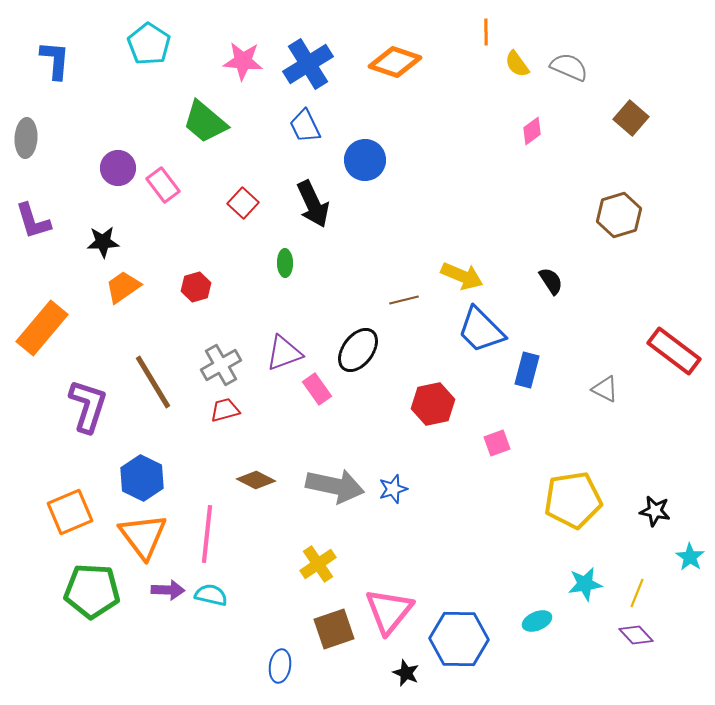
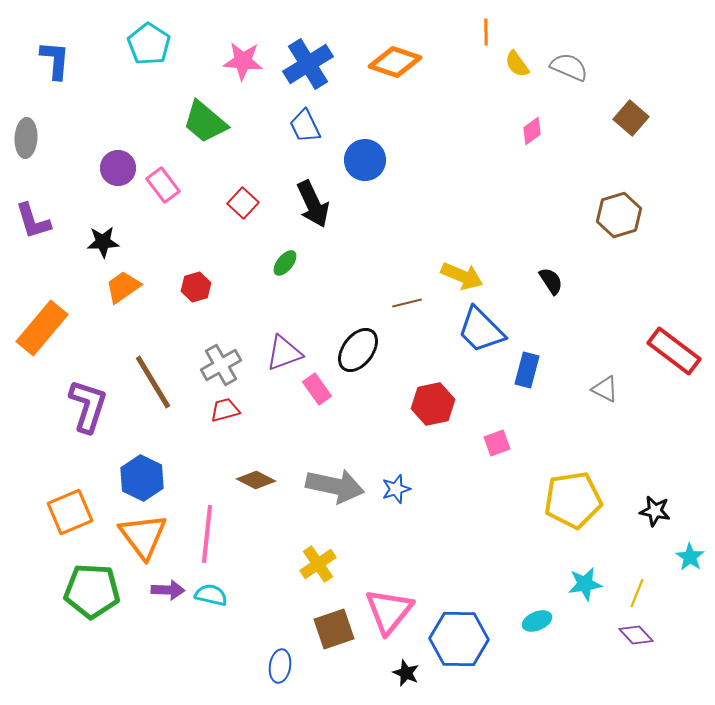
green ellipse at (285, 263): rotated 40 degrees clockwise
brown line at (404, 300): moved 3 px right, 3 px down
blue star at (393, 489): moved 3 px right
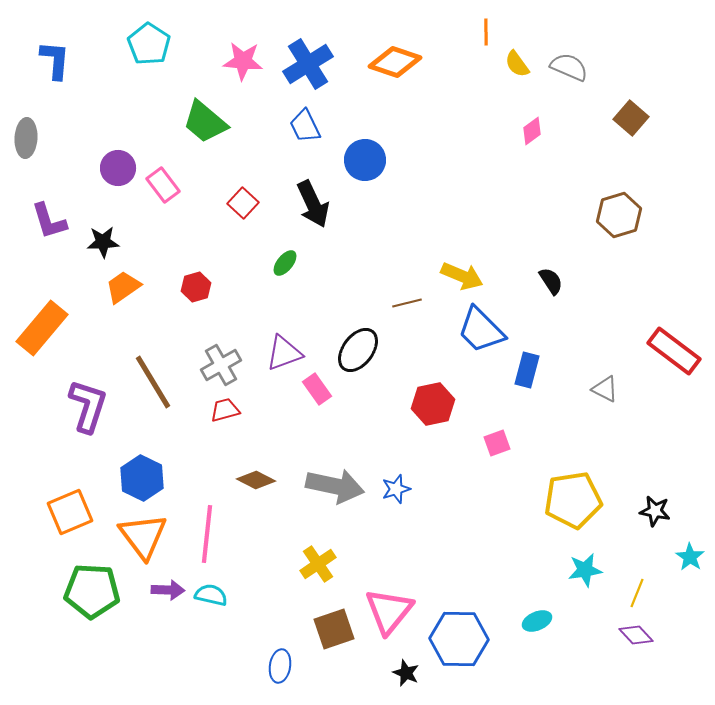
purple L-shape at (33, 221): moved 16 px right
cyan star at (585, 584): moved 14 px up
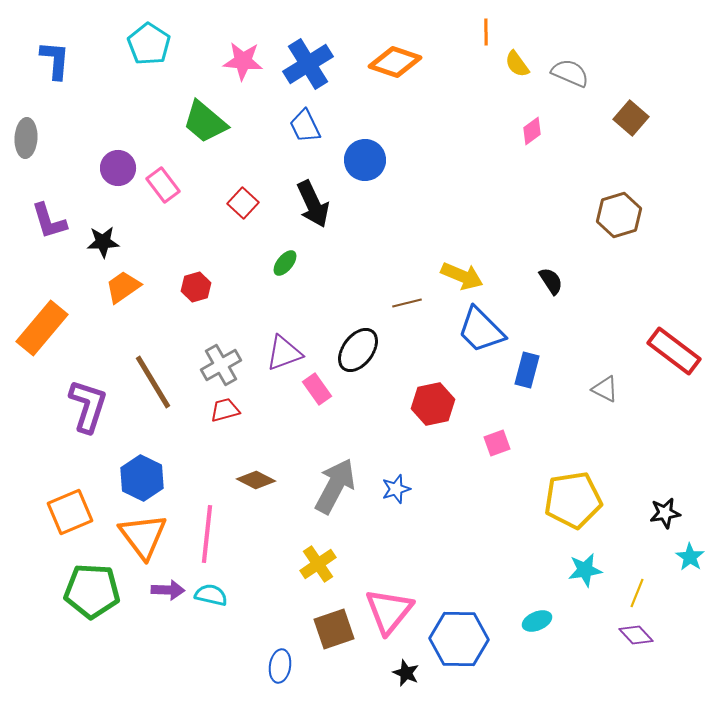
gray semicircle at (569, 67): moved 1 px right, 6 px down
gray arrow at (335, 486): rotated 74 degrees counterclockwise
black star at (655, 511): moved 10 px right, 2 px down; rotated 20 degrees counterclockwise
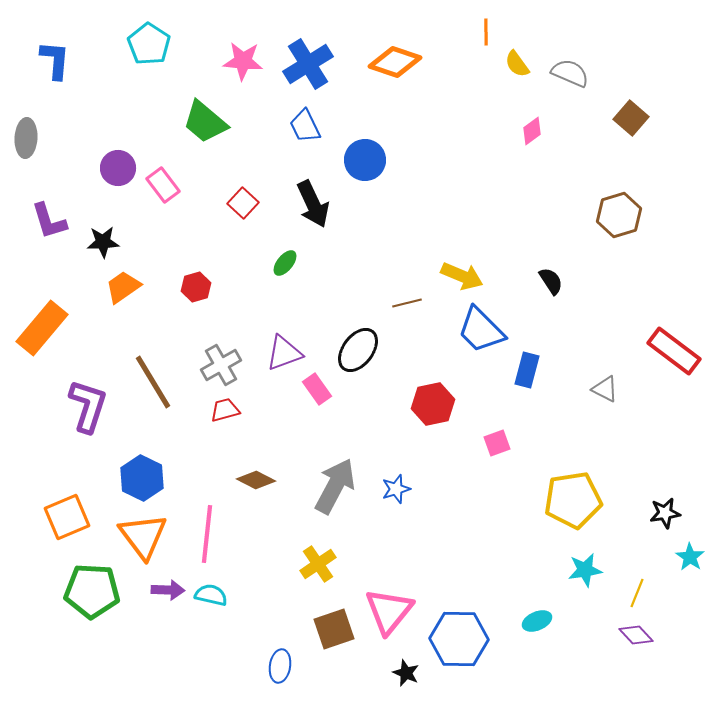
orange square at (70, 512): moved 3 px left, 5 px down
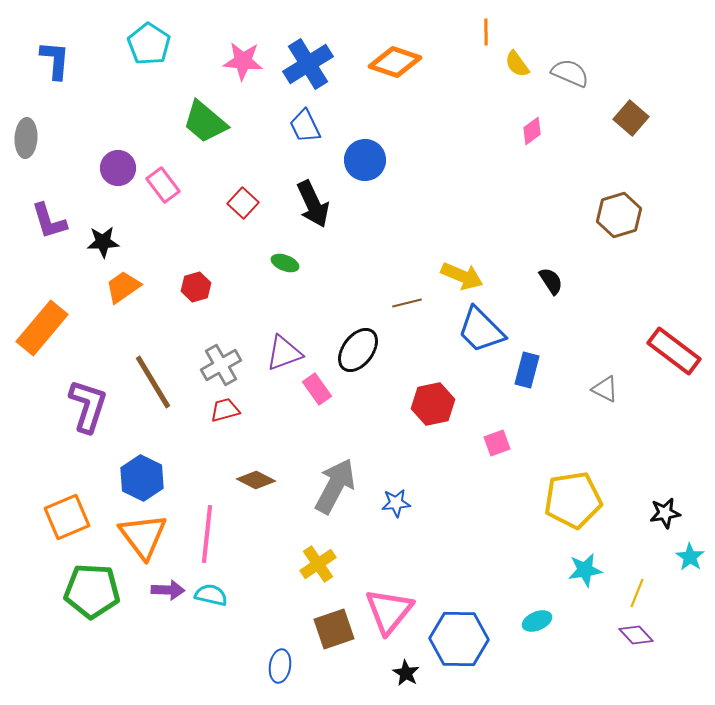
green ellipse at (285, 263): rotated 72 degrees clockwise
blue star at (396, 489): moved 14 px down; rotated 12 degrees clockwise
black star at (406, 673): rotated 8 degrees clockwise
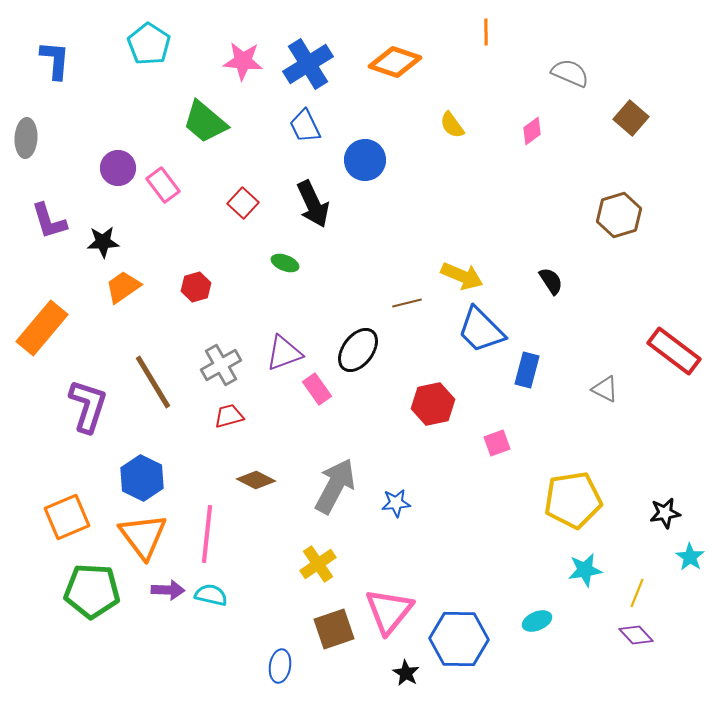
yellow semicircle at (517, 64): moved 65 px left, 61 px down
red trapezoid at (225, 410): moved 4 px right, 6 px down
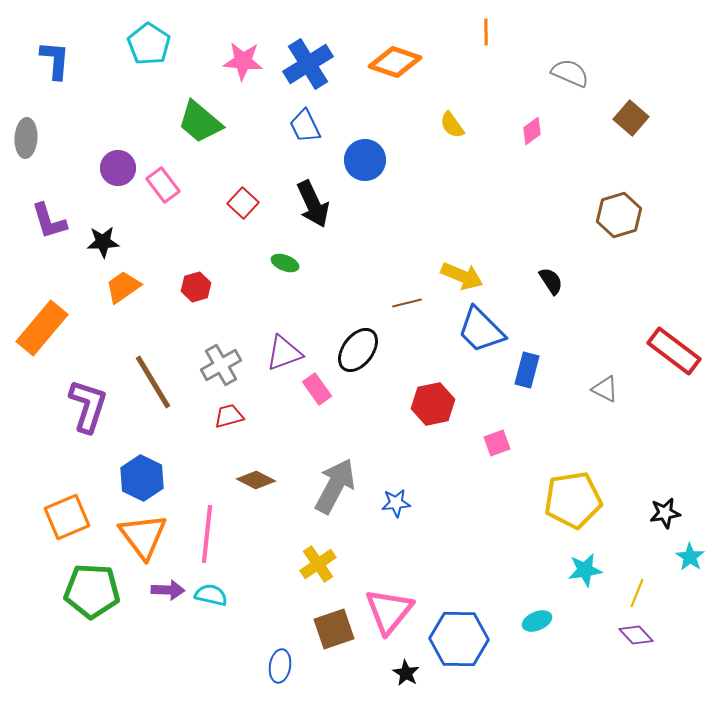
green trapezoid at (205, 122): moved 5 px left
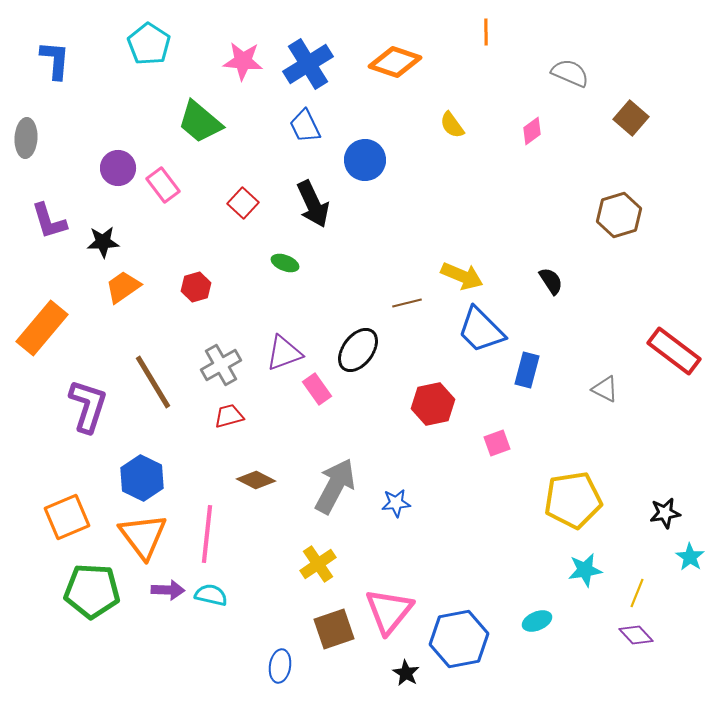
blue hexagon at (459, 639): rotated 12 degrees counterclockwise
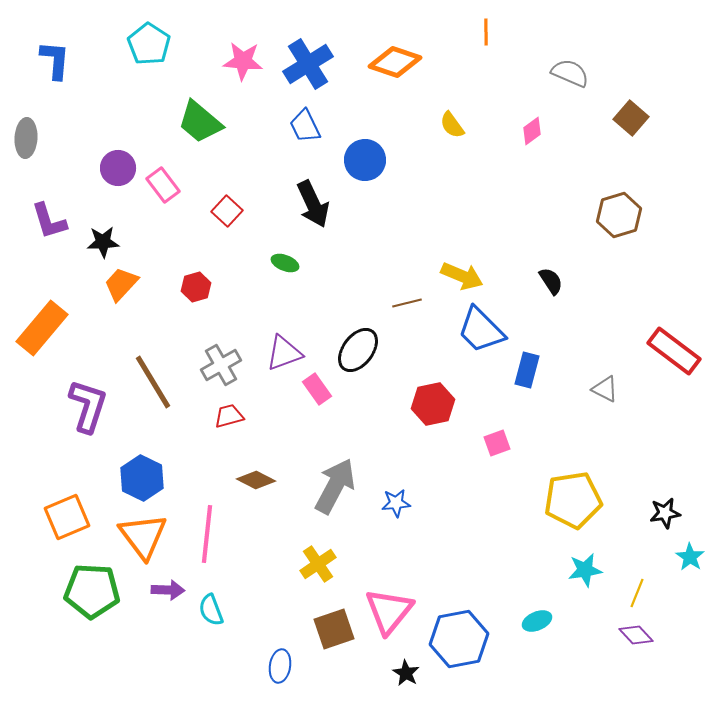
red square at (243, 203): moved 16 px left, 8 px down
orange trapezoid at (123, 287): moved 2 px left, 3 px up; rotated 12 degrees counterclockwise
cyan semicircle at (211, 595): moved 15 px down; rotated 124 degrees counterclockwise
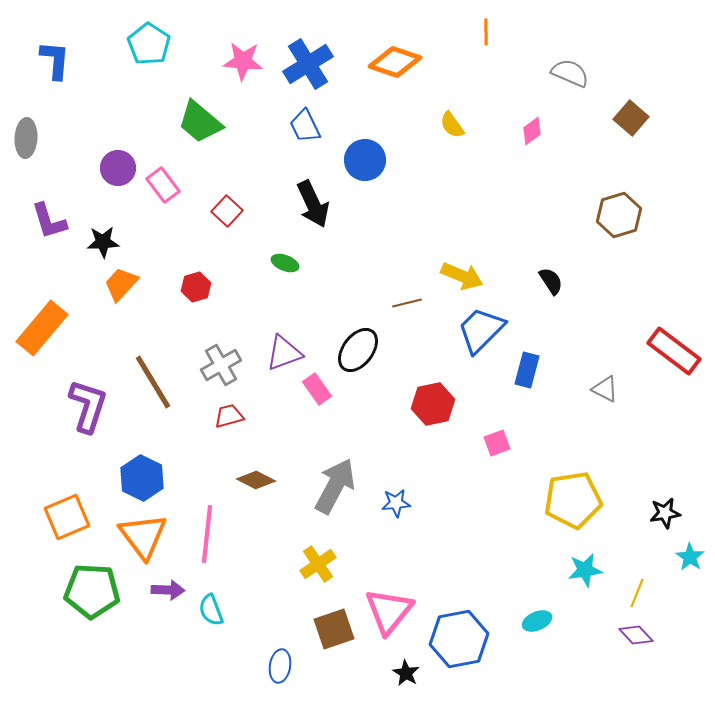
blue trapezoid at (481, 330): rotated 90 degrees clockwise
